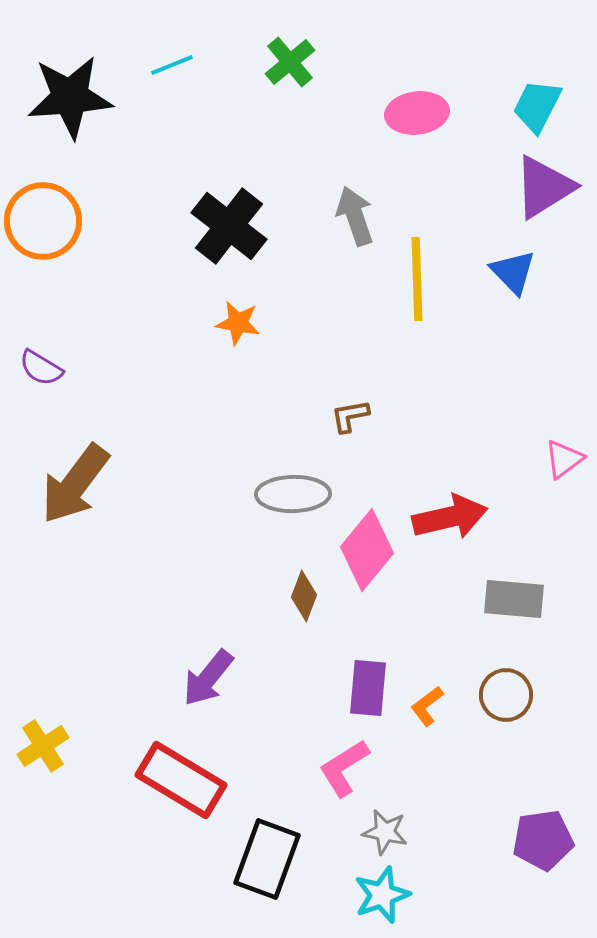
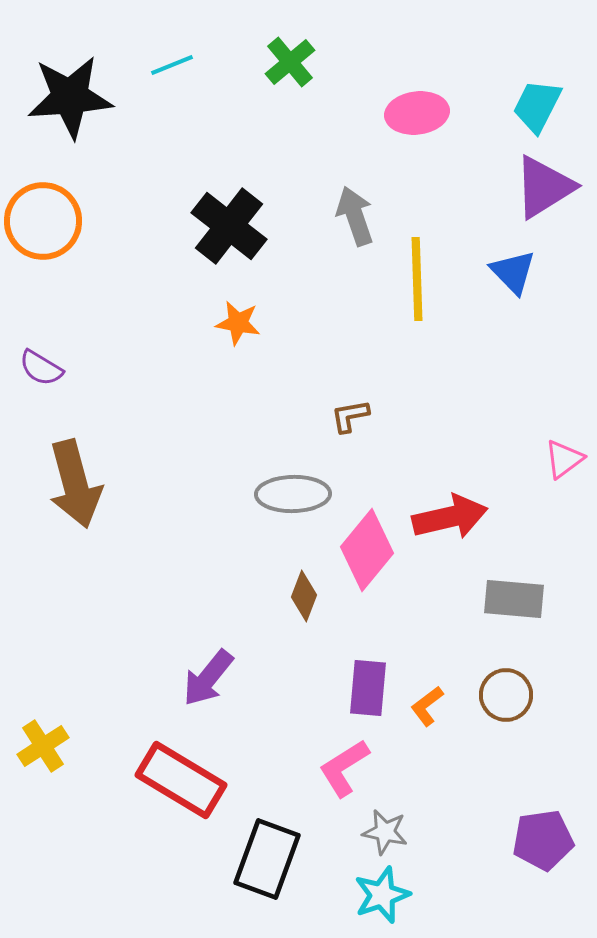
brown arrow: rotated 52 degrees counterclockwise
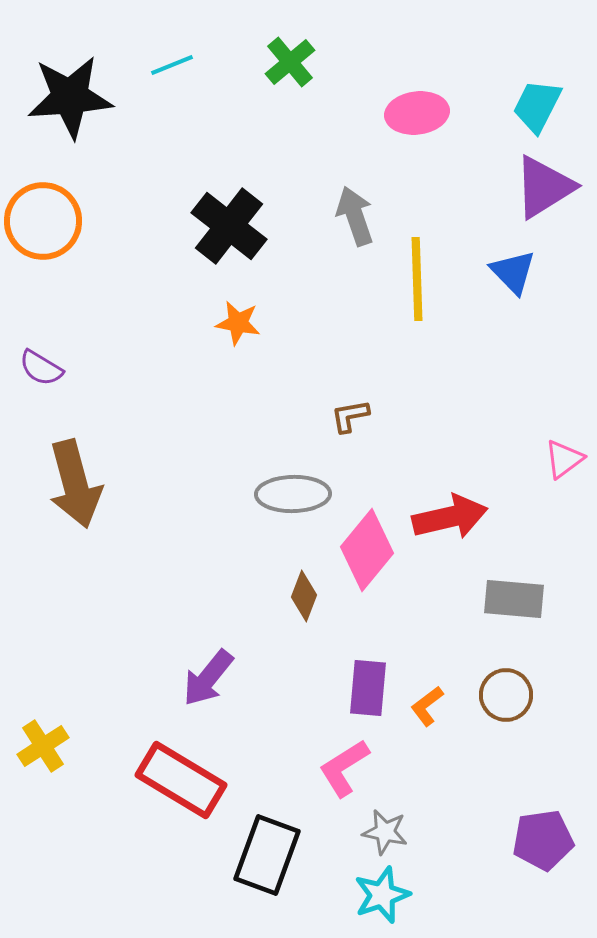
black rectangle: moved 4 px up
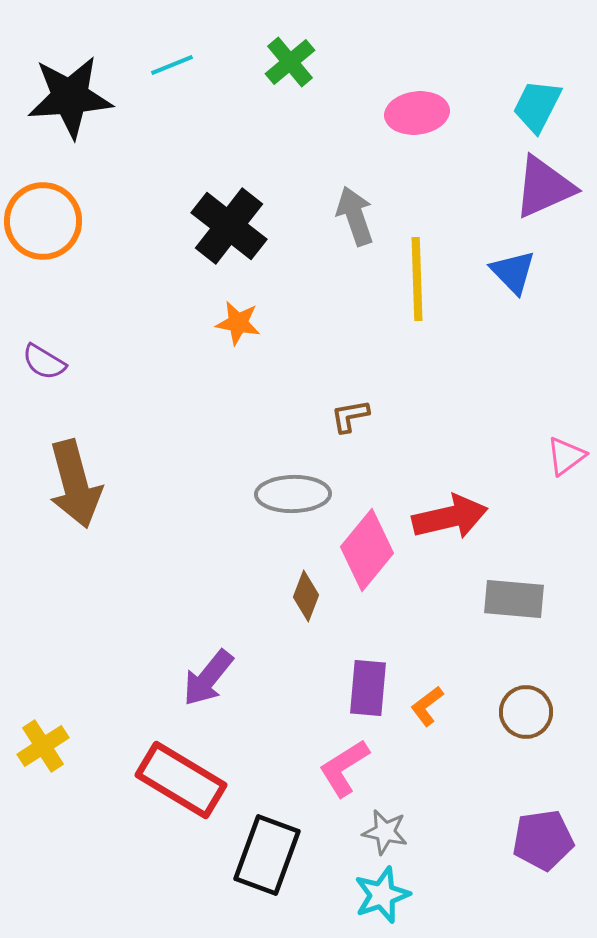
purple triangle: rotated 8 degrees clockwise
purple semicircle: moved 3 px right, 6 px up
pink triangle: moved 2 px right, 3 px up
brown diamond: moved 2 px right
brown circle: moved 20 px right, 17 px down
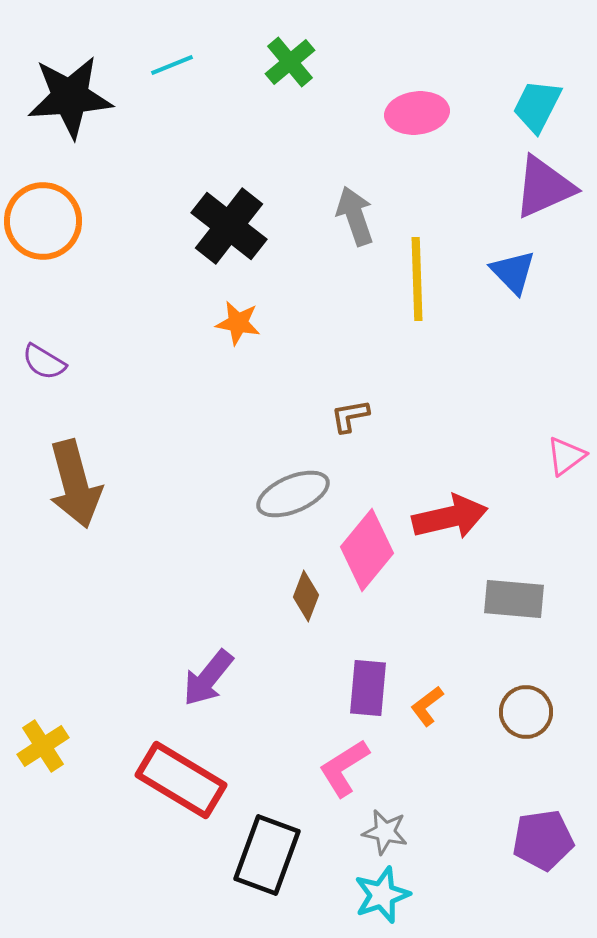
gray ellipse: rotated 22 degrees counterclockwise
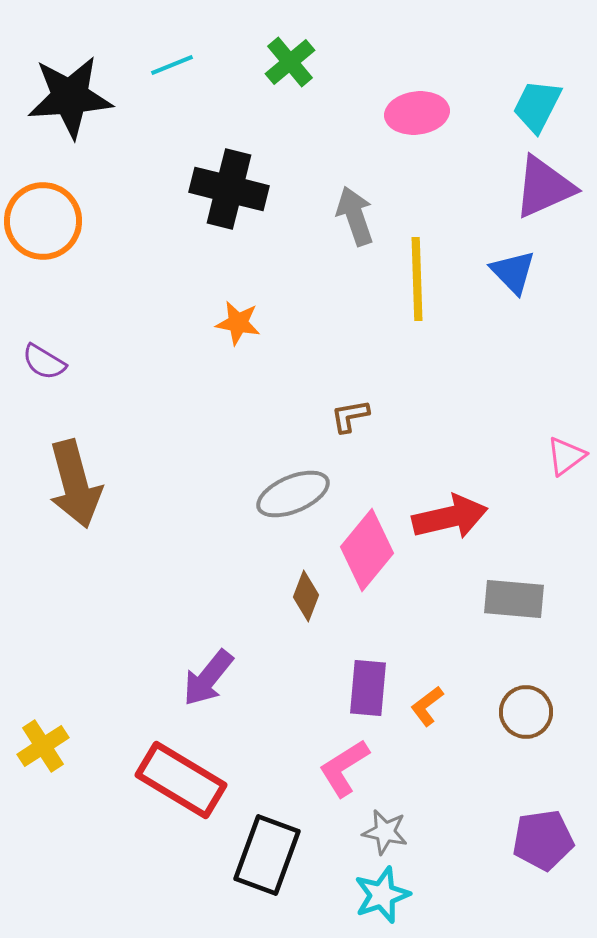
black cross: moved 37 px up; rotated 24 degrees counterclockwise
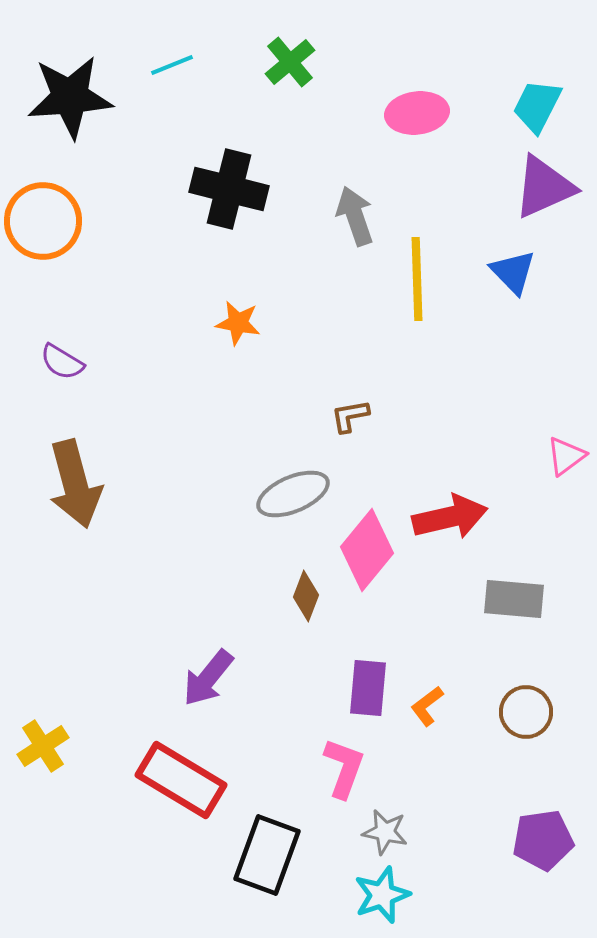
purple semicircle: moved 18 px right
pink L-shape: rotated 142 degrees clockwise
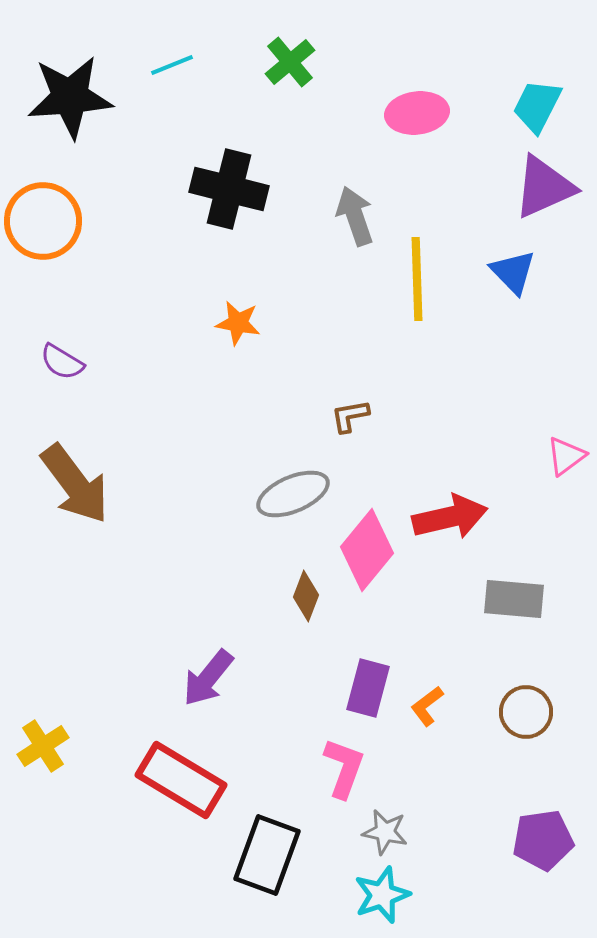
brown arrow: rotated 22 degrees counterclockwise
purple rectangle: rotated 10 degrees clockwise
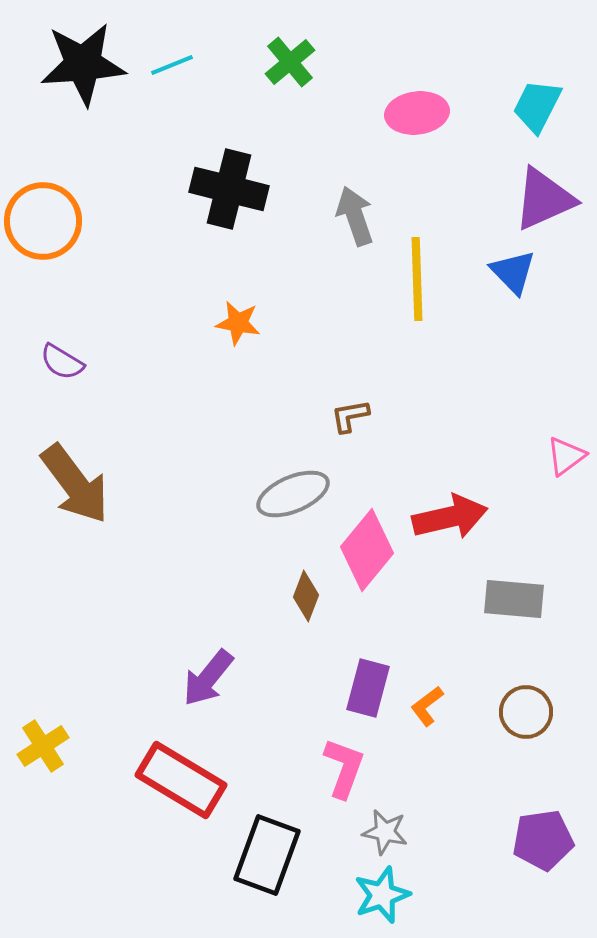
black star: moved 13 px right, 33 px up
purple triangle: moved 12 px down
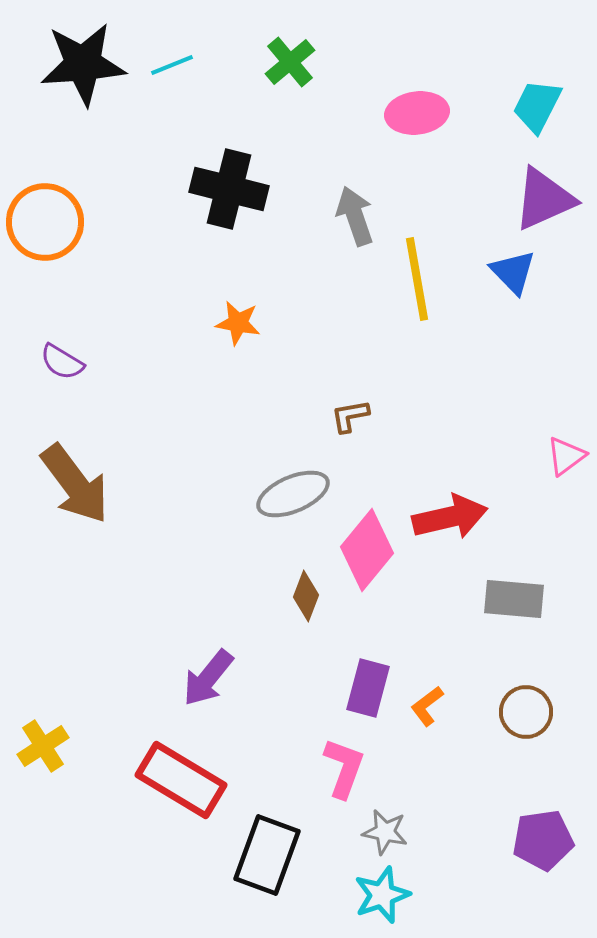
orange circle: moved 2 px right, 1 px down
yellow line: rotated 8 degrees counterclockwise
